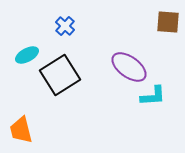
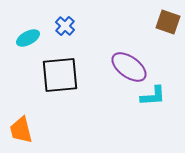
brown square: rotated 15 degrees clockwise
cyan ellipse: moved 1 px right, 17 px up
black square: rotated 27 degrees clockwise
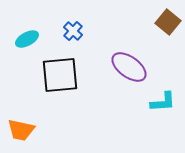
brown square: rotated 20 degrees clockwise
blue cross: moved 8 px right, 5 px down
cyan ellipse: moved 1 px left, 1 px down
cyan L-shape: moved 10 px right, 6 px down
orange trapezoid: rotated 64 degrees counterclockwise
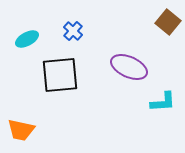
purple ellipse: rotated 12 degrees counterclockwise
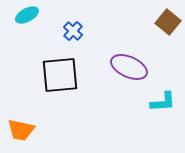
cyan ellipse: moved 24 px up
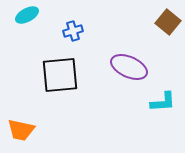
blue cross: rotated 30 degrees clockwise
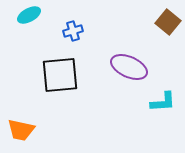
cyan ellipse: moved 2 px right
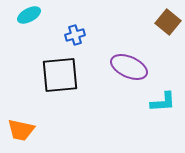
blue cross: moved 2 px right, 4 px down
